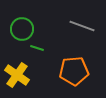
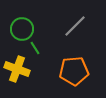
gray line: moved 7 px left; rotated 65 degrees counterclockwise
green line: moved 2 px left; rotated 40 degrees clockwise
yellow cross: moved 6 px up; rotated 15 degrees counterclockwise
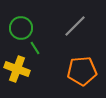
green circle: moved 1 px left, 1 px up
orange pentagon: moved 8 px right
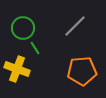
green circle: moved 2 px right
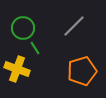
gray line: moved 1 px left
orange pentagon: rotated 12 degrees counterclockwise
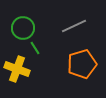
gray line: rotated 20 degrees clockwise
orange pentagon: moved 7 px up
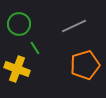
green circle: moved 4 px left, 4 px up
orange pentagon: moved 3 px right, 1 px down
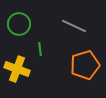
gray line: rotated 50 degrees clockwise
green line: moved 5 px right, 1 px down; rotated 24 degrees clockwise
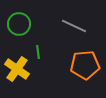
green line: moved 2 px left, 3 px down
orange pentagon: rotated 12 degrees clockwise
yellow cross: rotated 15 degrees clockwise
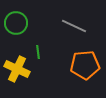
green circle: moved 3 px left, 1 px up
yellow cross: rotated 10 degrees counterclockwise
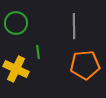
gray line: rotated 65 degrees clockwise
yellow cross: moved 1 px left
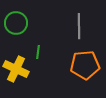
gray line: moved 5 px right
green line: rotated 16 degrees clockwise
